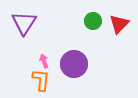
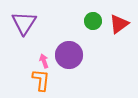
red triangle: rotated 10 degrees clockwise
purple circle: moved 5 px left, 9 px up
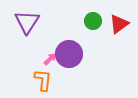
purple triangle: moved 3 px right, 1 px up
purple circle: moved 1 px up
pink arrow: moved 6 px right, 2 px up; rotated 64 degrees clockwise
orange L-shape: moved 2 px right
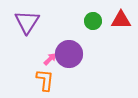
red triangle: moved 2 px right, 4 px up; rotated 35 degrees clockwise
orange L-shape: moved 2 px right
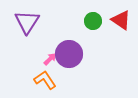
red triangle: rotated 35 degrees clockwise
orange L-shape: rotated 40 degrees counterclockwise
